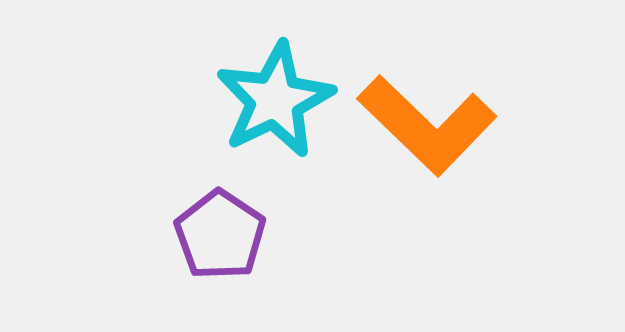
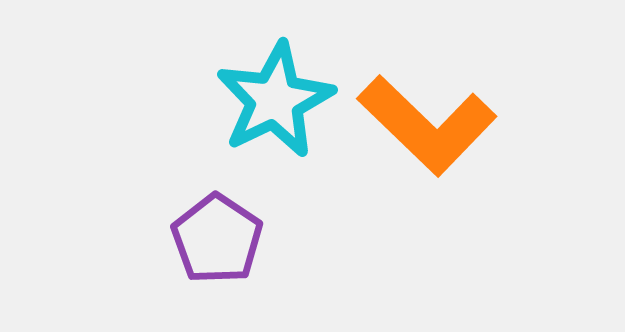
purple pentagon: moved 3 px left, 4 px down
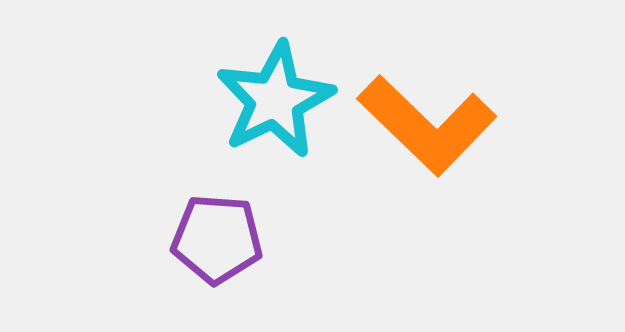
purple pentagon: rotated 30 degrees counterclockwise
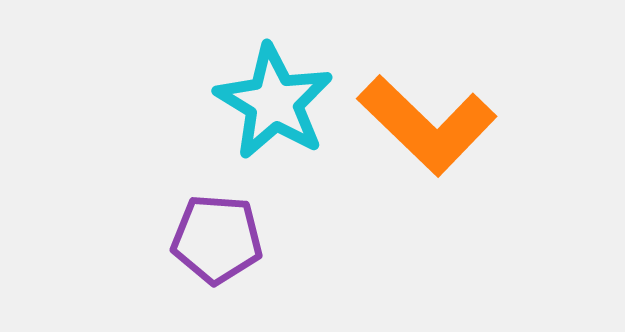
cyan star: moved 1 px left, 2 px down; rotated 15 degrees counterclockwise
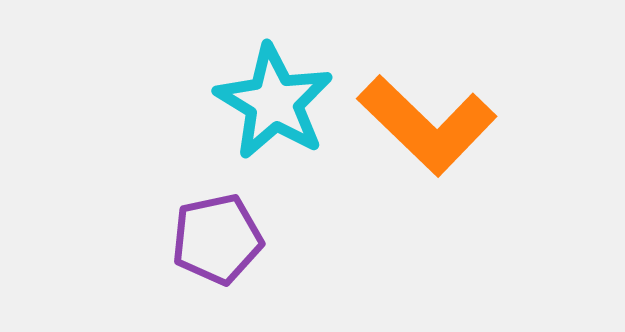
purple pentagon: rotated 16 degrees counterclockwise
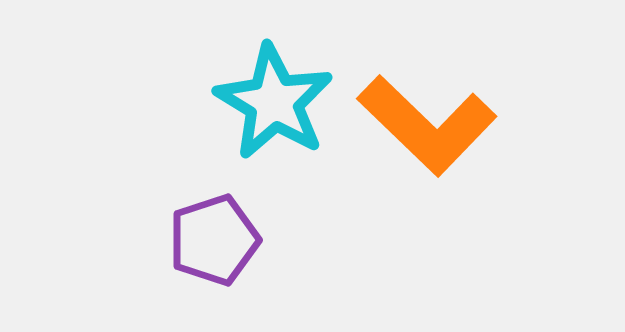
purple pentagon: moved 3 px left, 1 px down; rotated 6 degrees counterclockwise
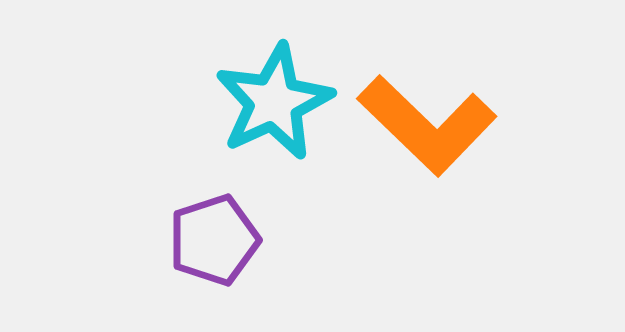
cyan star: rotated 16 degrees clockwise
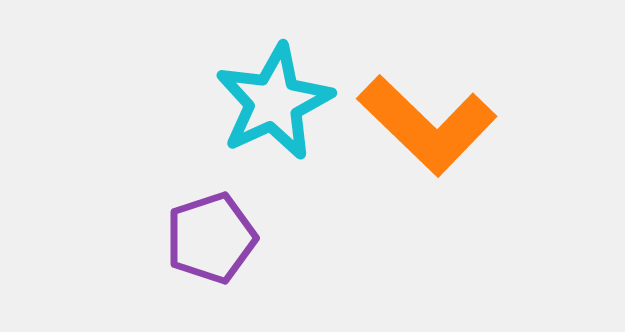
purple pentagon: moved 3 px left, 2 px up
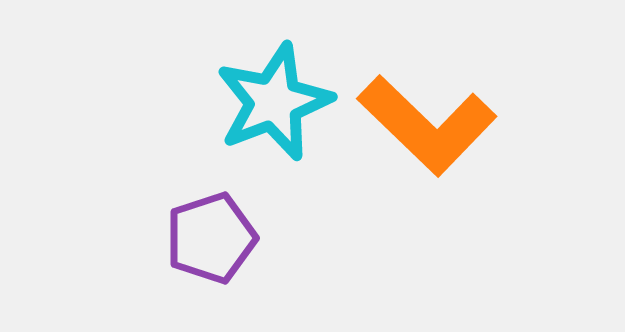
cyan star: rotated 4 degrees clockwise
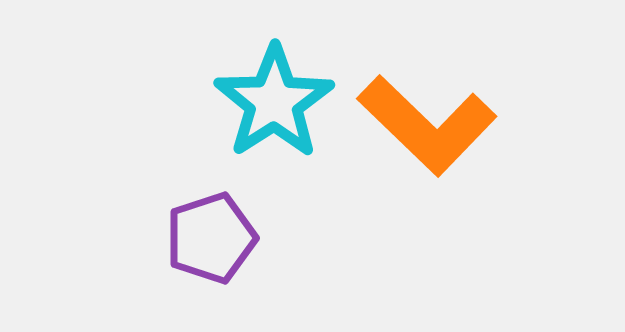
cyan star: rotated 12 degrees counterclockwise
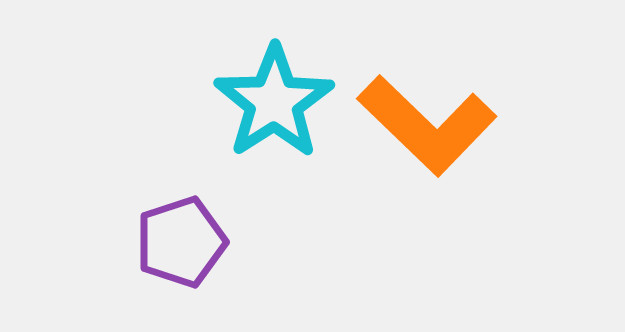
purple pentagon: moved 30 px left, 4 px down
